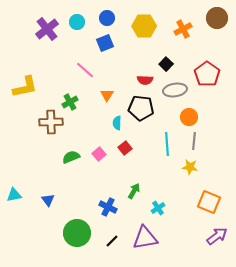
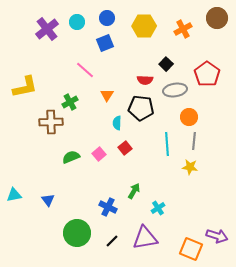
orange square: moved 18 px left, 47 px down
purple arrow: rotated 55 degrees clockwise
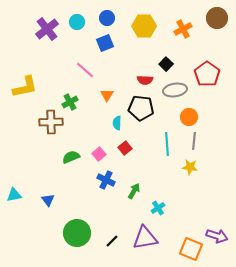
blue cross: moved 2 px left, 27 px up
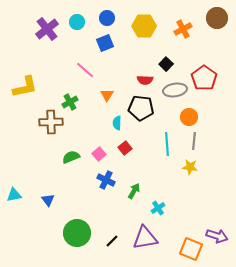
red pentagon: moved 3 px left, 4 px down
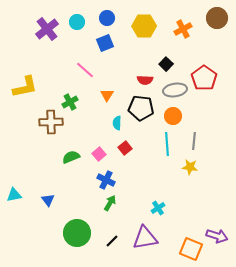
orange circle: moved 16 px left, 1 px up
green arrow: moved 24 px left, 12 px down
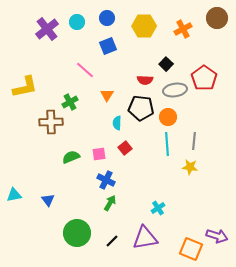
blue square: moved 3 px right, 3 px down
orange circle: moved 5 px left, 1 px down
pink square: rotated 32 degrees clockwise
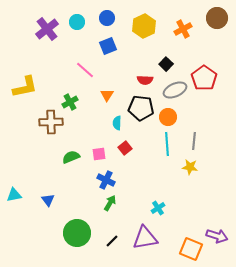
yellow hexagon: rotated 25 degrees counterclockwise
gray ellipse: rotated 15 degrees counterclockwise
